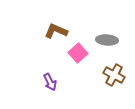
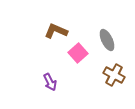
gray ellipse: rotated 60 degrees clockwise
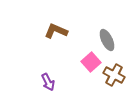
pink square: moved 13 px right, 9 px down
purple arrow: moved 2 px left
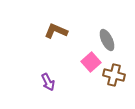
brown cross: rotated 15 degrees counterclockwise
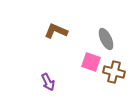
gray ellipse: moved 1 px left, 1 px up
pink square: rotated 30 degrees counterclockwise
brown cross: moved 3 px up
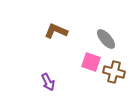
gray ellipse: rotated 15 degrees counterclockwise
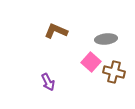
gray ellipse: rotated 55 degrees counterclockwise
pink square: rotated 24 degrees clockwise
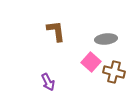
brown L-shape: rotated 60 degrees clockwise
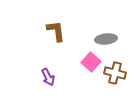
brown cross: moved 1 px right, 1 px down
purple arrow: moved 5 px up
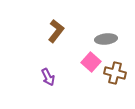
brown L-shape: rotated 45 degrees clockwise
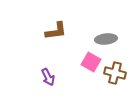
brown L-shape: rotated 45 degrees clockwise
pink square: rotated 12 degrees counterclockwise
